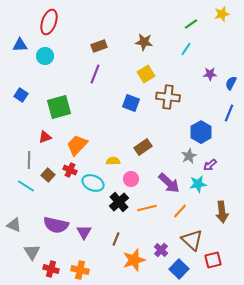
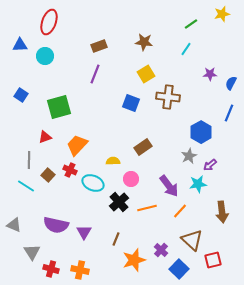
purple arrow at (169, 183): moved 3 px down; rotated 10 degrees clockwise
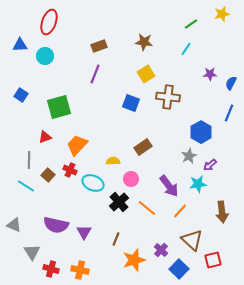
orange line at (147, 208): rotated 54 degrees clockwise
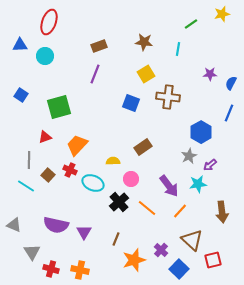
cyan line at (186, 49): moved 8 px left; rotated 24 degrees counterclockwise
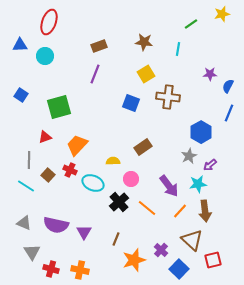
blue semicircle at (231, 83): moved 3 px left, 3 px down
brown arrow at (222, 212): moved 17 px left, 1 px up
gray triangle at (14, 225): moved 10 px right, 2 px up
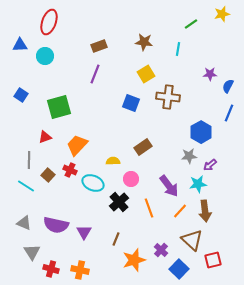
gray star at (189, 156): rotated 21 degrees clockwise
orange line at (147, 208): moved 2 px right; rotated 30 degrees clockwise
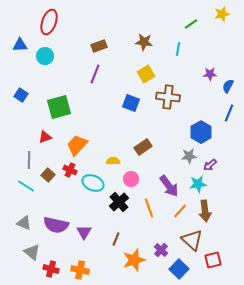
gray triangle at (32, 252): rotated 18 degrees counterclockwise
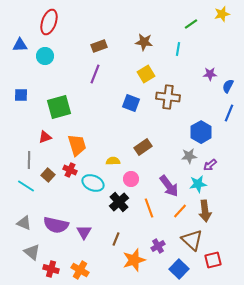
blue square at (21, 95): rotated 32 degrees counterclockwise
orange trapezoid at (77, 145): rotated 120 degrees clockwise
purple cross at (161, 250): moved 3 px left, 4 px up; rotated 16 degrees clockwise
orange cross at (80, 270): rotated 18 degrees clockwise
